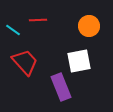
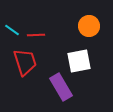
red line: moved 2 px left, 15 px down
cyan line: moved 1 px left
red trapezoid: rotated 24 degrees clockwise
purple rectangle: rotated 8 degrees counterclockwise
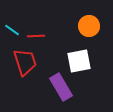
red line: moved 1 px down
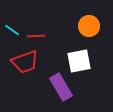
red trapezoid: rotated 88 degrees clockwise
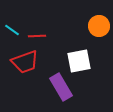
orange circle: moved 10 px right
red line: moved 1 px right
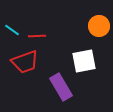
white square: moved 5 px right
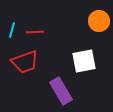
orange circle: moved 5 px up
cyan line: rotated 70 degrees clockwise
red line: moved 2 px left, 4 px up
purple rectangle: moved 4 px down
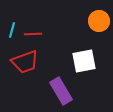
red line: moved 2 px left, 2 px down
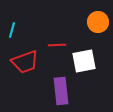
orange circle: moved 1 px left, 1 px down
red line: moved 24 px right, 11 px down
purple rectangle: rotated 24 degrees clockwise
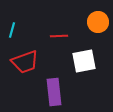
red line: moved 2 px right, 9 px up
purple rectangle: moved 7 px left, 1 px down
